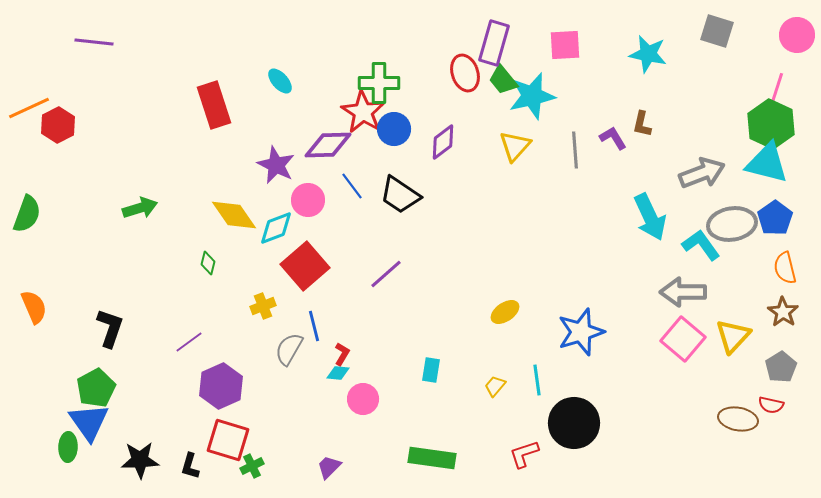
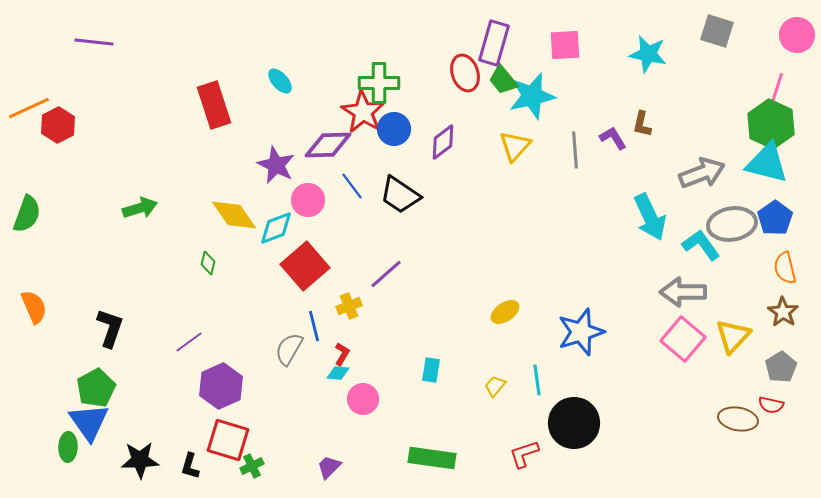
yellow cross at (263, 306): moved 86 px right
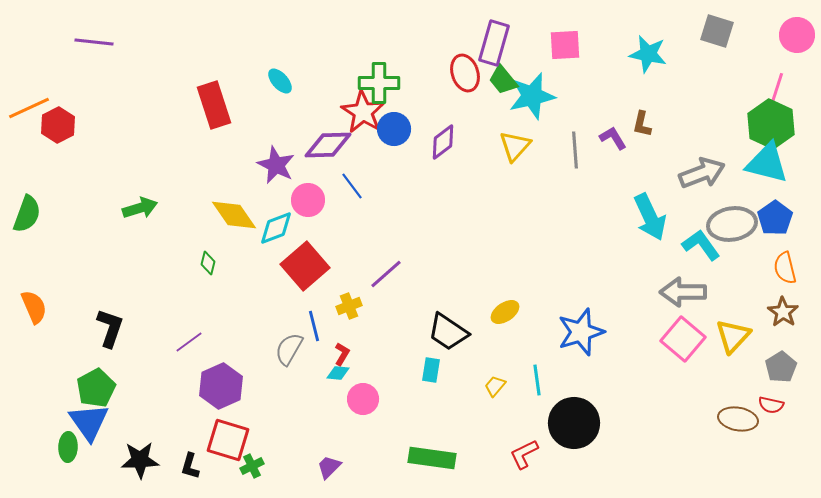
black trapezoid at (400, 195): moved 48 px right, 137 px down
red L-shape at (524, 454): rotated 8 degrees counterclockwise
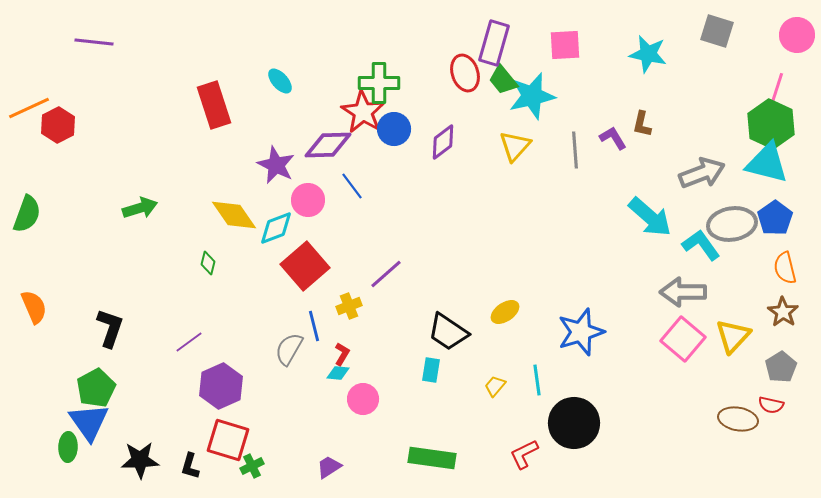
cyan arrow at (650, 217): rotated 24 degrees counterclockwise
purple trapezoid at (329, 467): rotated 12 degrees clockwise
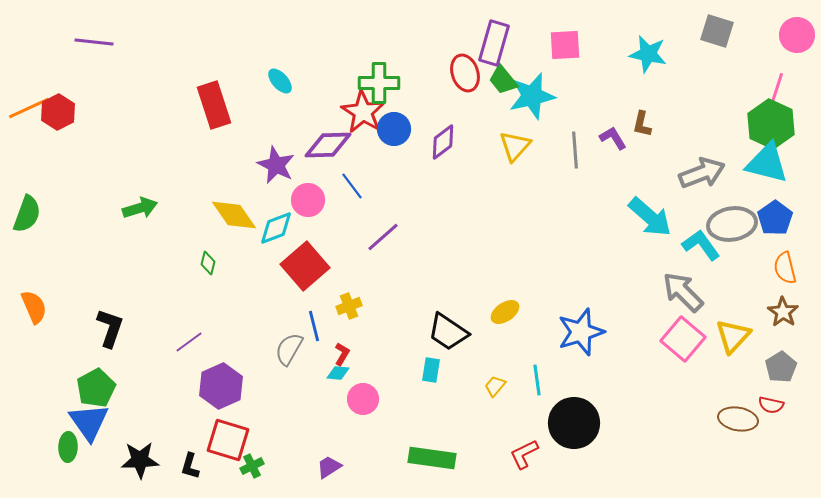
red hexagon at (58, 125): moved 13 px up
purple line at (386, 274): moved 3 px left, 37 px up
gray arrow at (683, 292): rotated 45 degrees clockwise
